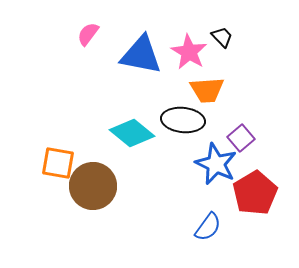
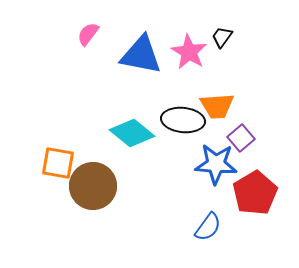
black trapezoid: rotated 100 degrees counterclockwise
orange trapezoid: moved 10 px right, 16 px down
blue star: rotated 21 degrees counterclockwise
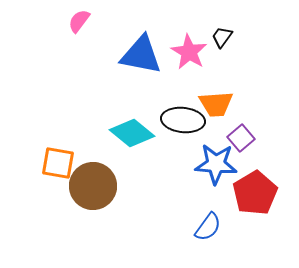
pink semicircle: moved 9 px left, 13 px up
orange trapezoid: moved 1 px left, 2 px up
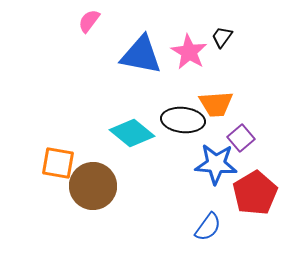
pink semicircle: moved 10 px right
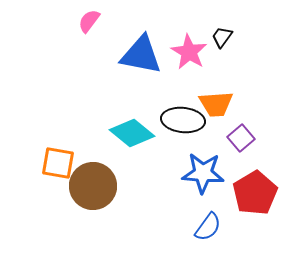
blue star: moved 13 px left, 9 px down
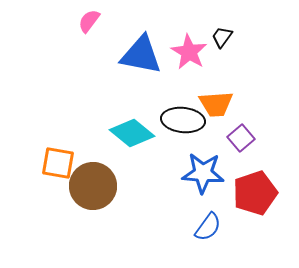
red pentagon: rotated 12 degrees clockwise
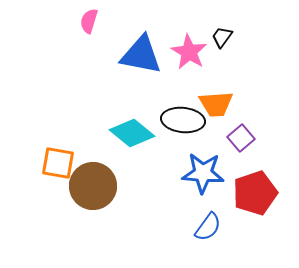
pink semicircle: rotated 20 degrees counterclockwise
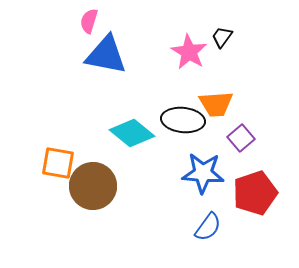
blue triangle: moved 35 px left
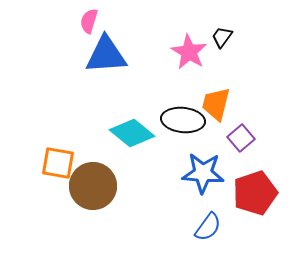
blue triangle: rotated 15 degrees counterclockwise
orange trapezoid: rotated 108 degrees clockwise
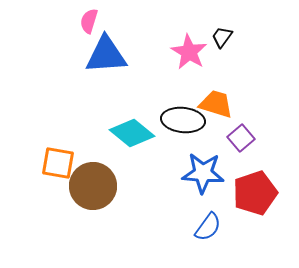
orange trapezoid: rotated 93 degrees clockwise
